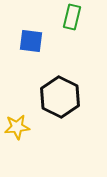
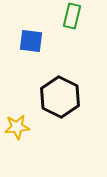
green rectangle: moved 1 px up
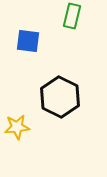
blue square: moved 3 px left
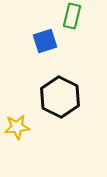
blue square: moved 17 px right; rotated 25 degrees counterclockwise
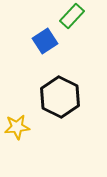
green rectangle: rotated 30 degrees clockwise
blue square: rotated 15 degrees counterclockwise
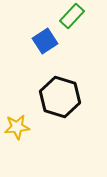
black hexagon: rotated 9 degrees counterclockwise
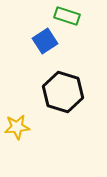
green rectangle: moved 5 px left; rotated 65 degrees clockwise
black hexagon: moved 3 px right, 5 px up
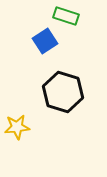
green rectangle: moved 1 px left
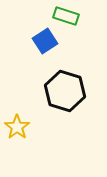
black hexagon: moved 2 px right, 1 px up
yellow star: rotated 30 degrees counterclockwise
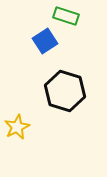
yellow star: rotated 10 degrees clockwise
